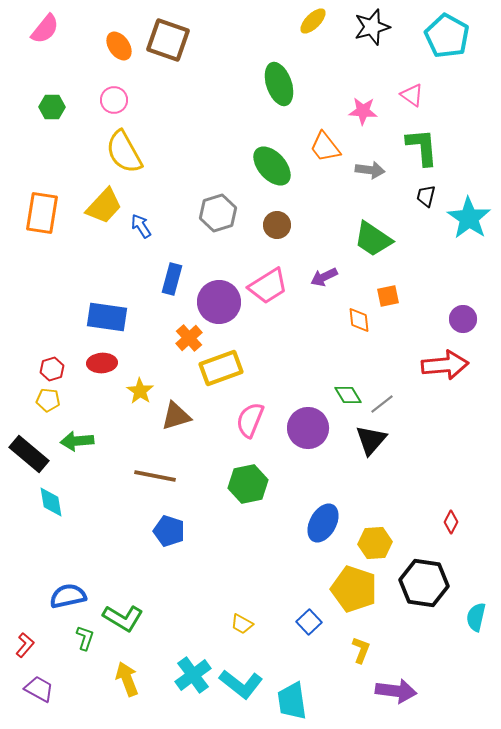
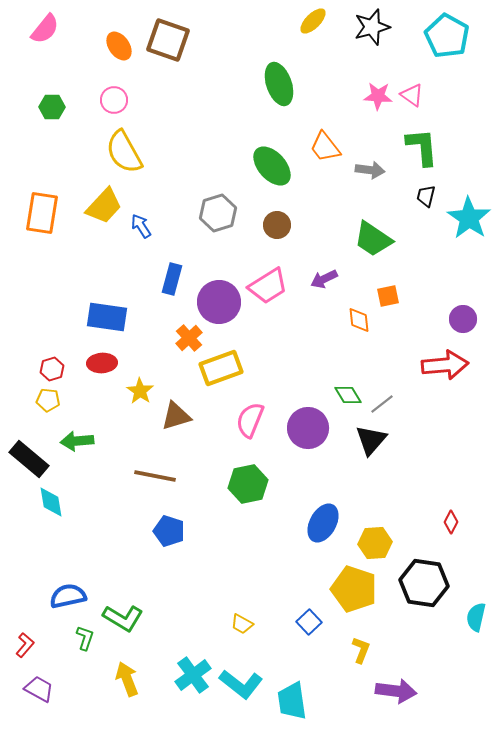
pink star at (363, 111): moved 15 px right, 15 px up
purple arrow at (324, 277): moved 2 px down
black rectangle at (29, 454): moved 5 px down
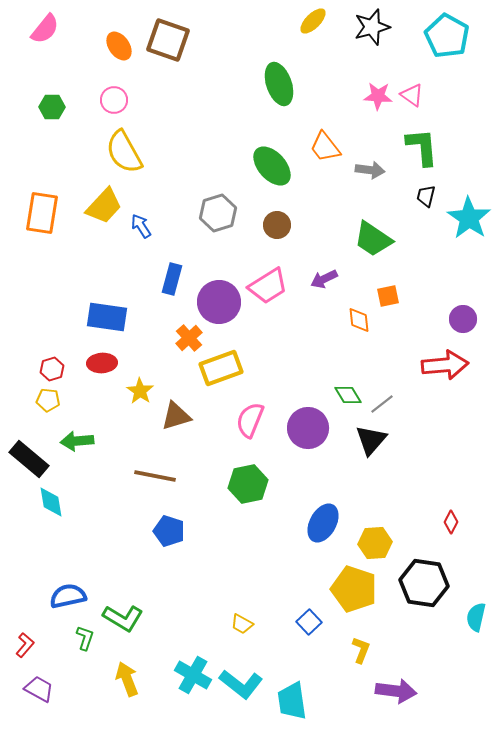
cyan cross at (193, 675): rotated 24 degrees counterclockwise
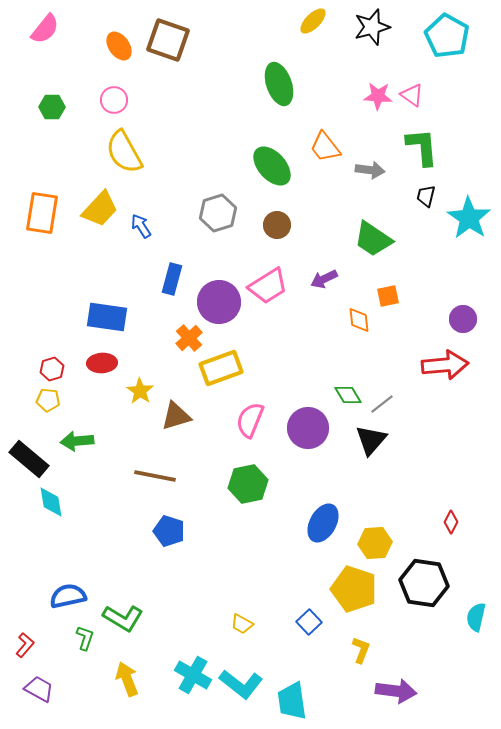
yellow trapezoid at (104, 206): moved 4 px left, 3 px down
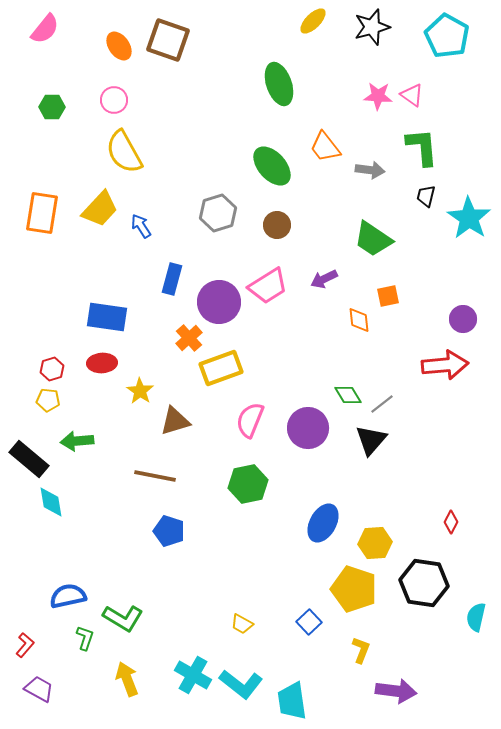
brown triangle at (176, 416): moved 1 px left, 5 px down
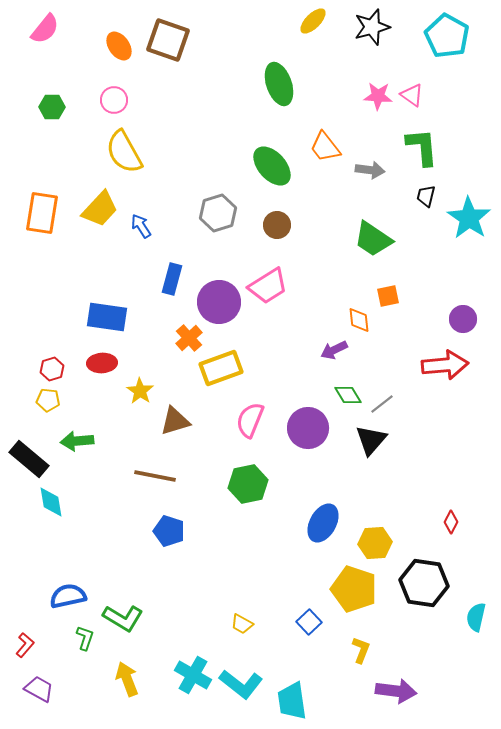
purple arrow at (324, 279): moved 10 px right, 71 px down
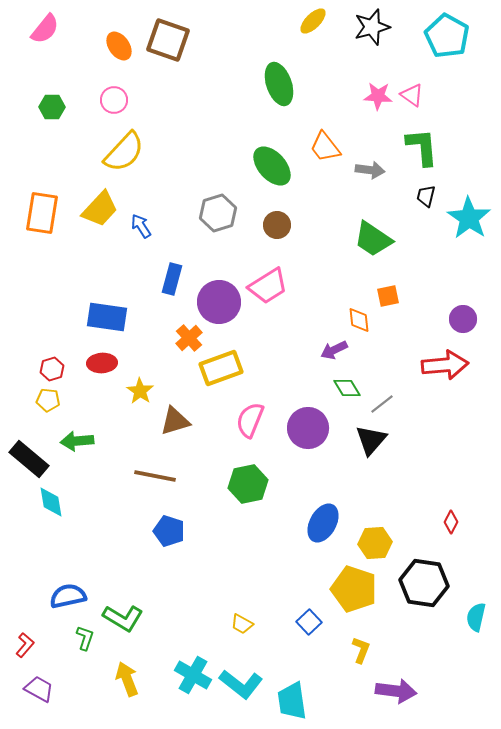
yellow semicircle at (124, 152): rotated 108 degrees counterclockwise
green diamond at (348, 395): moved 1 px left, 7 px up
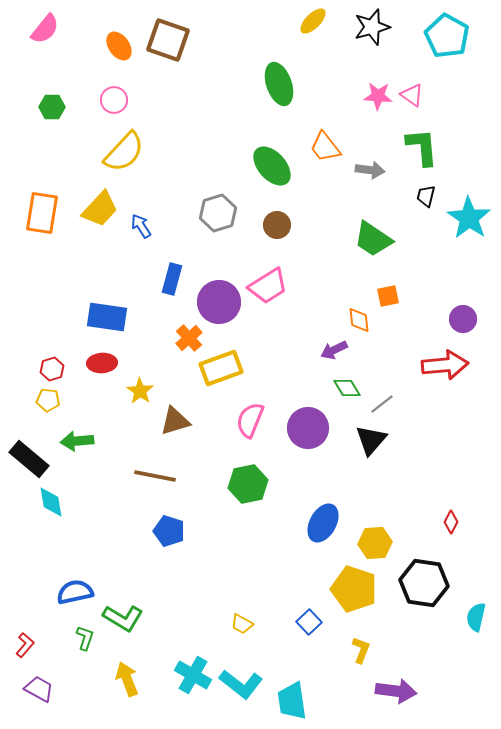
blue semicircle at (68, 596): moved 7 px right, 4 px up
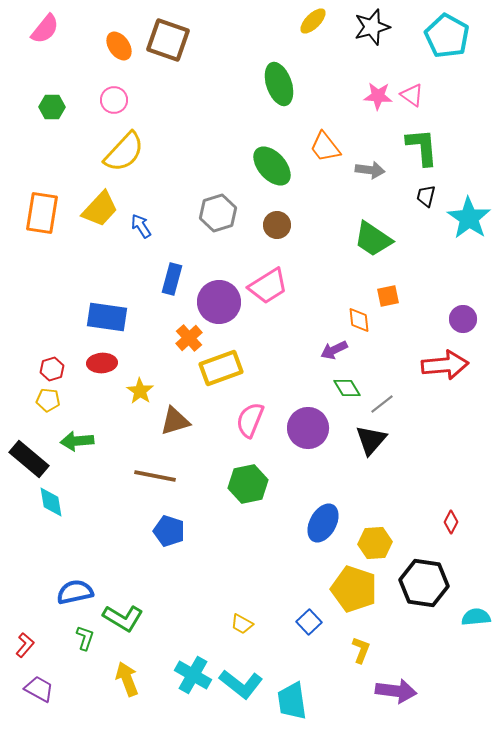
cyan semicircle at (476, 617): rotated 72 degrees clockwise
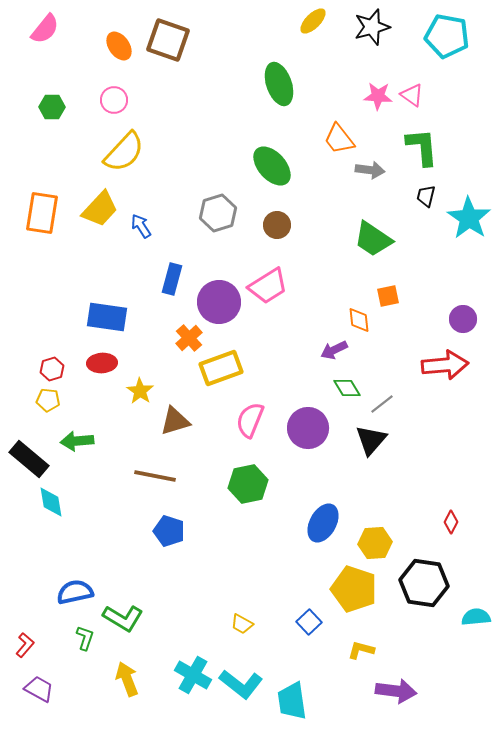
cyan pentagon at (447, 36): rotated 18 degrees counterclockwise
orange trapezoid at (325, 147): moved 14 px right, 8 px up
yellow L-shape at (361, 650): rotated 96 degrees counterclockwise
